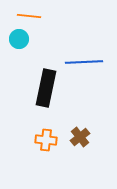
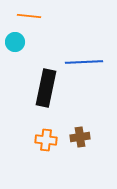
cyan circle: moved 4 px left, 3 px down
brown cross: rotated 30 degrees clockwise
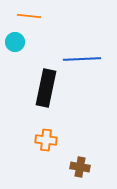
blue line: moved 2 px left, 3 px up
brown cross: moved 30 px down; rotated 18 degrees clockwise
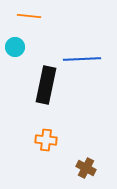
cyan circle: moved 5 px down
black rectangle: moved 3 px up
brown cross: moved 6 px right, 1 px down; rotated 18 degrees clockwise
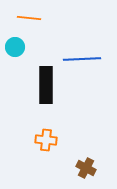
orange line: moved 2 px down
black rectangle: rotated 12 degrees counterclockwise
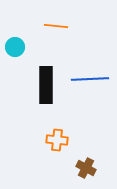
orange line: moved 27 px right, 8 px down
blue line: moved 8 px right, 20 px down
orange cross: moved 11 px right
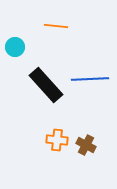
black rectangle: rotated 42 degrees counterclockwise
brown cross: moved 23 px up
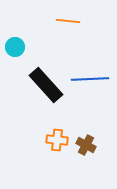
orange line: moved 12 px right, 5 px up
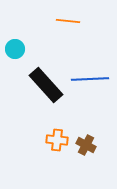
cyan circle: moved 2 px down
